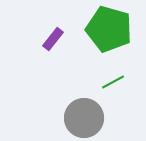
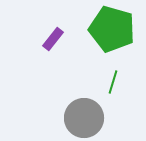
green pentagon: moved 3 px right
green line: rotated 45 degrees counterclockwise
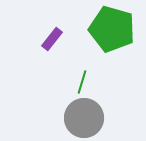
purple rectangle: moved 1 px left
green line: moved 31 px left
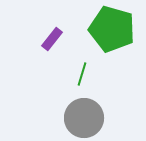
green line: moved 8 px up
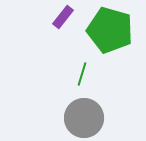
green pentagon: moved 2 px left, 1 px down
purple rectangle: moved 11 px right, 22 px up
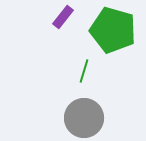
green pentagon: moved 3 px right
green line: moved 2 px right, 3 px up
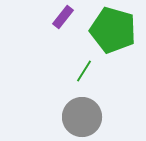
green line: rotated 15 degrees clockwise
gray circle: moved 2 px left, 1 px up
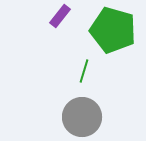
purple rectangle: moved 3 px left, 1 px up
green line: rotated 15 degrees counterclockwise
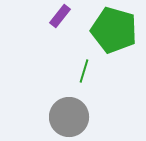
green pentagon: moved 1 px right
gray circle: moved 13 px left
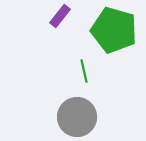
green line: rotated 30 degrees counterclockwise
gray circle: moved 8 px right
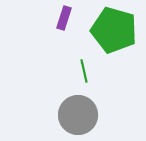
purple rectangle: moved 4 px right, 2 px down; rotated 20 degrees counterclockwise
gray circle: moved 1 px right, 2 px up
